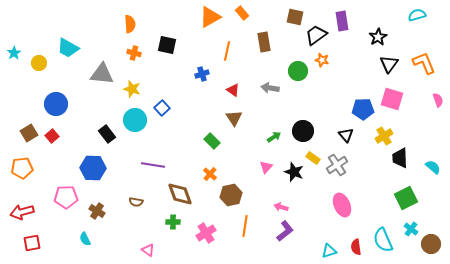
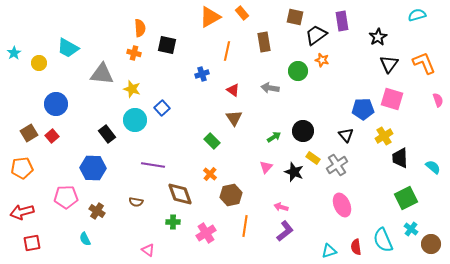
orange semicircle at (130, 24): moved 10 px right, 4 px down
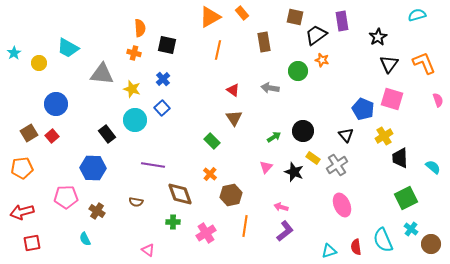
orange line at (227, 51): moved 9 px left, 1 px up
blue cross at (202, 74): moved 39 px left, 5 px down; rotated 24 degrees counterclockwise
blue pentagon at (363, 109): rotated 25 degrees clockwise
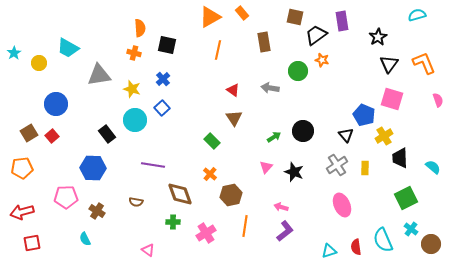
gray triangle at (102, 74): moved 3 px left, 1 px down; rotated 15 degrees counterclockwise
blue pentagon at (363, 109): moved 1 px right, 6 px down
yellow rectangle at (313, 158): moved 52 px right, 10 px down; rotated 56 degrees clockwise
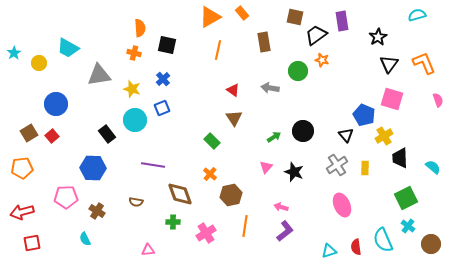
blue square at (162, 108): rotated 21 degrees clockwise
cyan cross at (411, 229): moved 3 px left, 3 px up
pink triangle at (148, 250): rotated 40 degrees counterclockwise
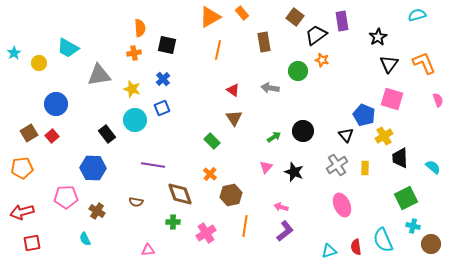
brown square at (295, 17): rotated 24 degrees clockwise
orange cross at (134, 53): rotated 24 degrees counterclockwise
cyan cross at (408, 226): moved 5 px right; rotated 24 degrees counterclockwise
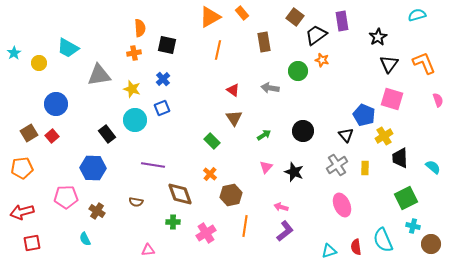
green arrow at (274, 137): moved 10 px left, 2 px up
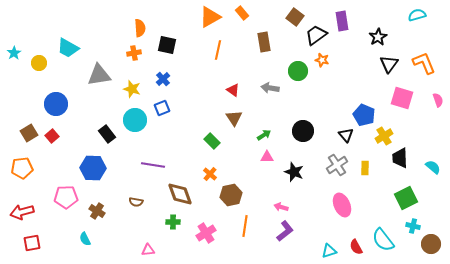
pink square at (392, 99): moved 10 px right, 1 px up
pink triangle at (266, 167): moved 1 px right, 10 px up; rotated 48 degrees clockwise
cyan semicircle at (383, 240): rotated 15 degrees counterclockwise
red semicircle at (356, 247): rotated 21 degrees counterclockwise
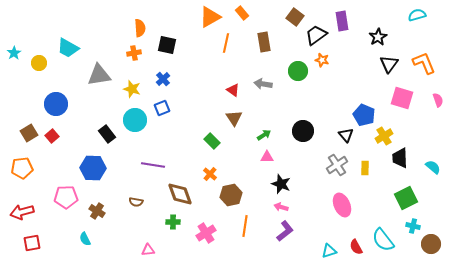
orange line at (218, 50): moved 8 px right, 7 px up
gray arrow at (270, 88): moved 7 px left, 4 px up
black star at (294, 172): moved 13 px left, 12 px down
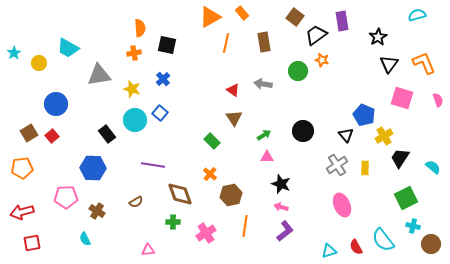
blue square at (162, 108): moved 2 px left, 5 px down; rotated 28 degrees counterclockwise
black trapezoid at (400, 158): rotated 35 degrees clockwise
brown semicircle at (136, 202): rotated 40 degrees counterclockwise
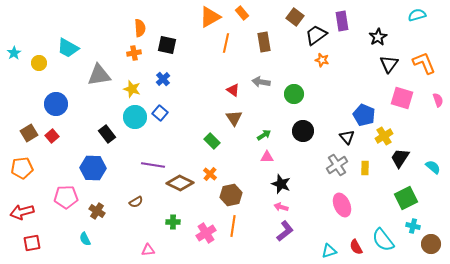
green circle at (298, 71): moved 4 px left, 23 px down
gray arrow at (263, 84): moved 2 px left, 2 px up
cyan circle at (135, 120): moved 3 px up
black triangle at (346, 135): moved 1 px right, 2 px down
brown diamond at (180, 194): moved 11 px up; rotated 44 degrees counterclockwise
orange line at (245, 226): moved 12 px left
